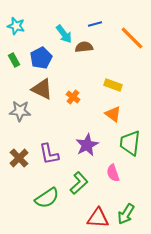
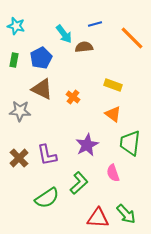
green rectangle: rotated 40 degrees clockwise
purple L-shape: moved 2 px left, 1 px down
green arrow: rotated 75 degrees counterclockwise
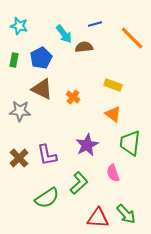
cyan star: moved 3 px right
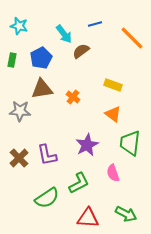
brown semicircle: moved 3 px left, 4 px down; rotated 30 degrees counterclockwise
green rectangle: moved 2 px left
brown triangle: rotated 35 degrees counterclockwise
green L-shape: rotated 15 degrees clockwise
green arrow: rotated 20 degrees counterclockwise
red triangle: moved 10 px left
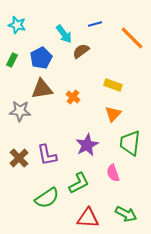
cyan star: moved 2 px left, 1 px up
green rectangle: rotated 16 degrees clockwise
orange triangle: rotated 36 degrees clockwise
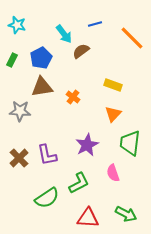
brown triangle: moved 2 px up
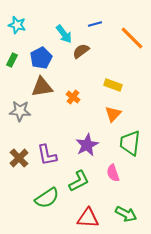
green L-shape: moved 2 px up
